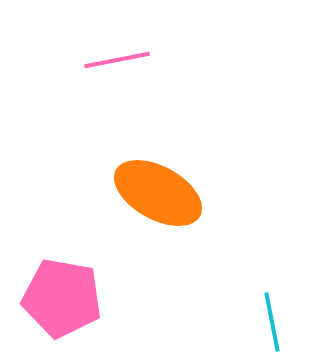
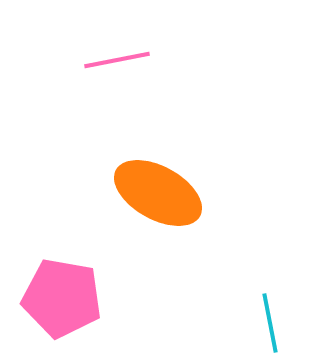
cyan line: moved 2 px left, 1 px down
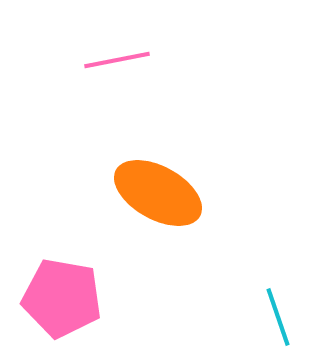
cyan line: moved 8 px right, 6 px up; rotated 8 degrees counterclockwise
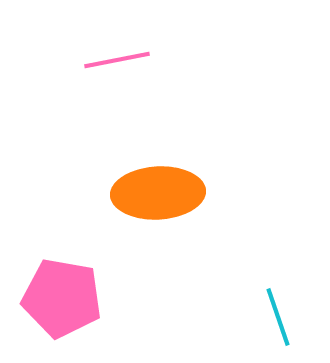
orange ellipse: rotated 32 degrees counterclockwise
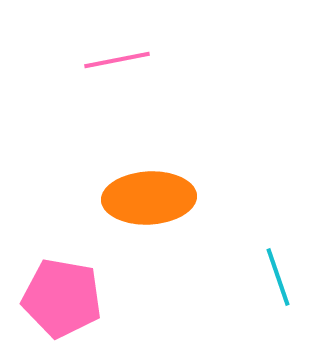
orange ellipse: moved 9 px left, 5 px down
cyan line: moved 40 px up
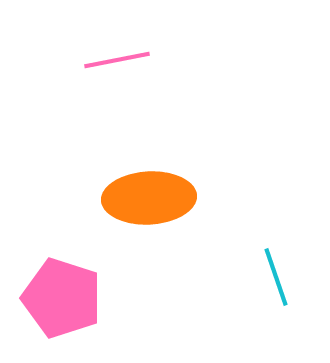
cyan line: moved 2 px left
pink pentagon: rotated 8 degrees clockwise
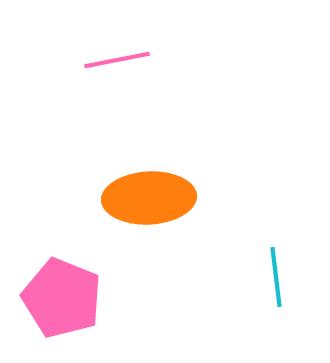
cyan line: rotated 12 degrees clockwise
pink pentagon: rotated 4 degrees clockwise
